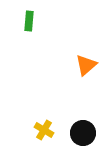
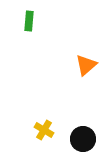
black circle: moved 6 px down
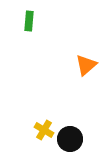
black circle: moved 13 px left
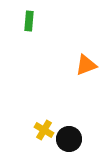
orange triangle: rotated 20 degrees clockwise
black circle: moved 1 px left
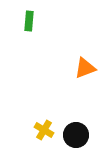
orange triangle: moved 1 px left, 3 px down
black circle: moved 7 px right, 4 px up
